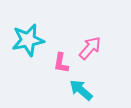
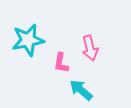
pink arrow: rotated 125 degrees clockwise
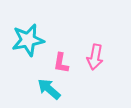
pink arrow: moved 5 px right, 9 px down; rotated 25 degrees clockwise
cyan arrow: moved 32 px left, 1 px up
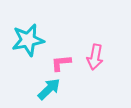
pink L-shape: rotated 75 degrees clockwise
cyan arrow: rotated 95 degrees clockwise
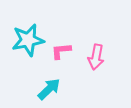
pink arrow: moved 1 px right
pink L-shape: moved 12 px up
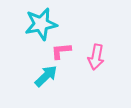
cyan star: moved 13 px right, 16 px up
cyan arrow: moved 3 px left, 13 px up
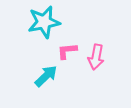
cyan star: moved 3 px right, 2 px up
pink L-shape: moved 6 px right
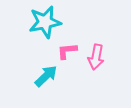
cyan star: moved 1 px right
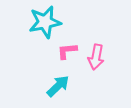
cyan arrow: moved 12 px right, 10 px down
